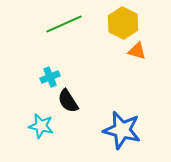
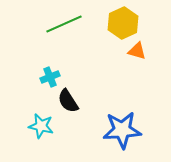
yellow hexagon: rotated 8 degrees clockwise
blue star: rotated 18 degrees counterclockwise
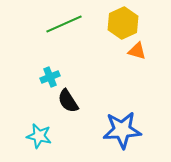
cyan star: moved 2 px left, 10 px down
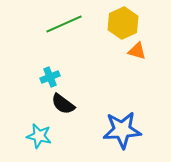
black semicircle: moved 5 px left, 3 px down; rotated 20 degrees counterclockwise
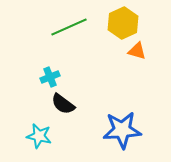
green line: moved 5 px right, 3 px down
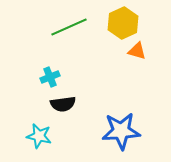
black semicircle: rotated 45 degrees counterclockwise
blue star: moved 1 px left, 1 px down
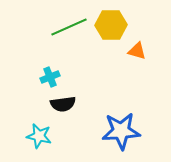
yellow hexagon: moved 12 px left, 2 px down; rotated 24 degrees clockwise
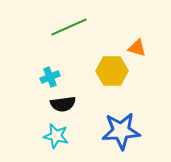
yellow hexagon: moved 1 px right, 46 px down
orange triangle: moved 3 px up
cyan star: moved 17 px right
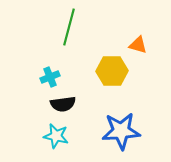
green line: rotated 51 degrees counterclockwise
orange triangle: moved 1 px right, 3 px up
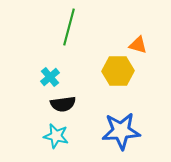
yellow hexagon: moved 6 px right
cyan cross: rotated 18 degrees counterclockwise
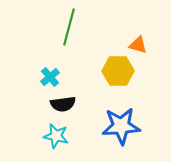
blue star: moved 5 px up
